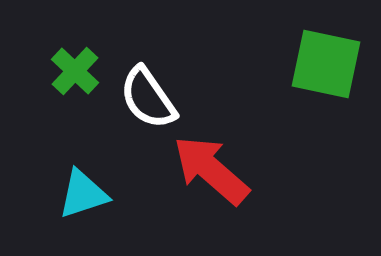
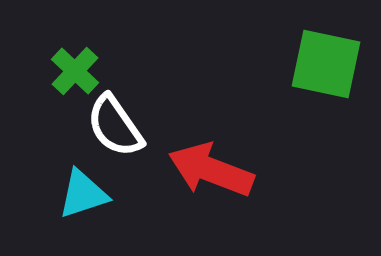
white semicircle: moved 33 px left, 28 px down
red arrow: rotated 20 degrees counterclockwise
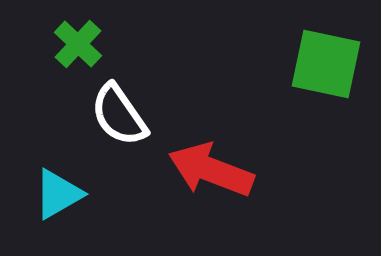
green cross: moved 3 px right, 27 px up
white semicircle: moved 4 px right, 11 px up
cyan triangle: moved 25 px left; rotated 12 degrees counterclockwise
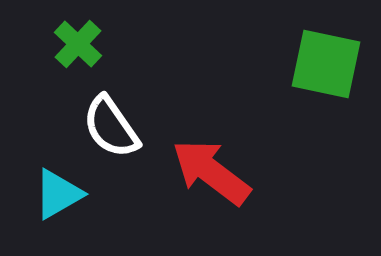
white semicircle: moved 8 px left, 12 px down
red arrow: moved 2 px down; rotated 16 degrees clockwise
